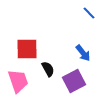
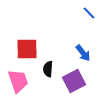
black semicircle: rotated 147 degrees counterclockwise
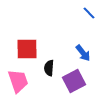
black semicircle: moved 1 px right, 1 px up
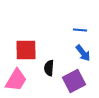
blue line: moved 9 px left, 17 px down; rotated 40 degrees counterclockwise
red square: moved 1 px left, 1 px down
pink trapezoid: moved 2 px left, 1 px up; rotated 50 degrees clockwise
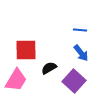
blue arrow: moved 2 px left
black semicircle: rotated 56 degrees clockwise
purple square: rotated 20 degrees counterclockwise
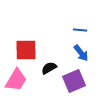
purple square: rotated 25 degrees clockwise
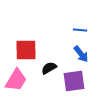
blue arrow: moved 1 px down
purple square: rotated 15 degrees clockwise
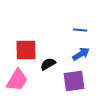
blue arrow: rotated 84 degrees counterclockwise
black semicircle: moved 1 px left, 4 px up
pink trapezoid: moved 1 px right
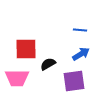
red square: moved 1 px up
pink trapezoid: moved 2 px up; rotated 60 degrees clockwise
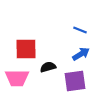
blue line: rotated 16 degrees clockwise
black semicircle: moved 3 px down; rotated 14 degrees clockwise
purple square: moved 1 px right
